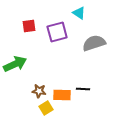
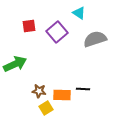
purple square: rotated 25 degrees counterclockwise
gray semicircle: moved 1 px right, 4 px up
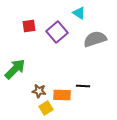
green arrow: moved 5 px down; rotated 20 degrees counterclockwise
black line: moved 3 px up
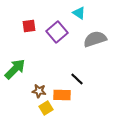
black line: moved 6 px left, 7 px up; rotated 40 degrees clockwise
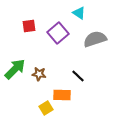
purple square: moved 1 px right, 1 px down
black line: moved 1 px right, 3 px up
brown star: moved 17 px up
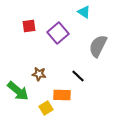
cyan triangle: moved 5 px right, 1 px up
gray semicircle: moved 3 px right, 7 px down; rotated 45 degrees counterclockwise
green arrow: moved 3 px right, 22 px down; rotated 85 degrees clockwise
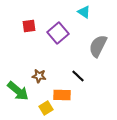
brown star: moved 2 px down
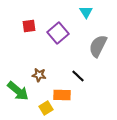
cyan triangle: moved 2 px right; rotated 24 degrees clockwise
brown star: moved 1 px up
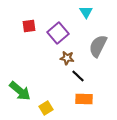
brown star: moved 28 px right, 17 px up
green arrow: moved 2 px right
orange rectangle: moved 22 px right, 4 px down
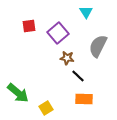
green arrow: moved 2 px left, 2 px down
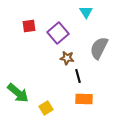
gray semicircle: moved 1 px right, 2 px down
black line: rotated 32 degrees clockwise
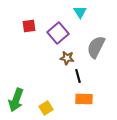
cyan triangle: moved 6 px left
gray semicircle: moved 3 px left, 1 px up
green arrow: moved 2 px left, 7 px down; rotated 70 degrees clockwise
